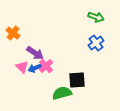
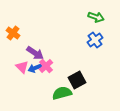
blue cross: moved 1 px left, 3 px up
black square: rotated 24 degrees counterclockwise
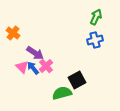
green arrow: rotated 84 degrees counterclockwise
blue cross: rotated 21 degrees clockwise
blue arrow: moved 2 px left; rotated 72 degrees clockwise
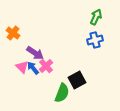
green semicircle: rotated 126 degrees clockwise
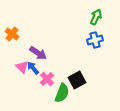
orange cross: moved 1 px left, 1 px down
purple arrow: moved 3 px right
pink cross: moved 1 px right, 13 px down
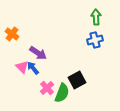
green arrow: rotated 28 degrees counterclockwise
pink cross: moved 9 px down
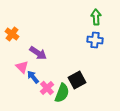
blue cross: rotated 21 degrees clockwise
blue arrow: moved 9 px down
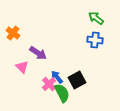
green arrow: moved 1 px down; rotated 49 degrees counterclockwise
orange cross: moved 1 px right, 1 px up
blue arrow: moved 24 px right
pink cross: moved 2 px right, 4 px up
green semicircle: rotated 48 degrees counterclockwise
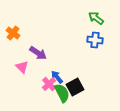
black square: moved 2 px left, 7 px down
